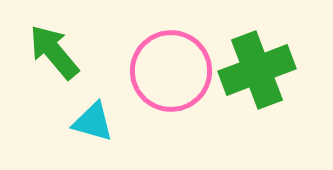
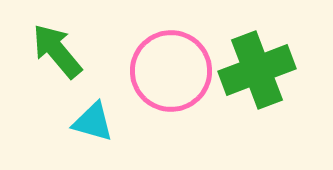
green arrow: moved 3 px right, 1 px up
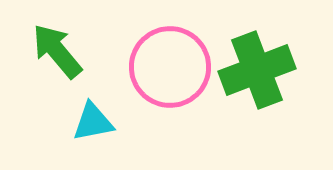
pink circle: moved 1 px left, 4 px up
cyan triangle: rotated 27 degrees counterclockwise
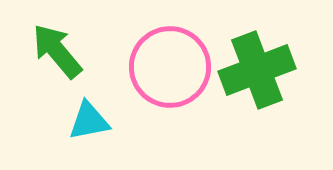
cyan triangle: moved 4 px left, 1 px up
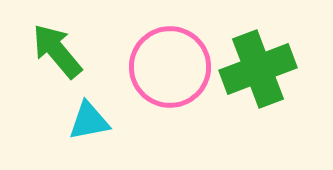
green cross: moved 1 px right, 1 px up
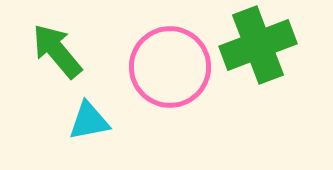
green cross: moved 24 px up
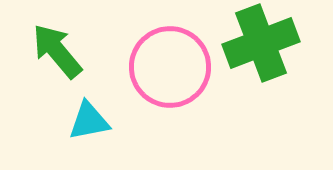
green cross: moved 3 px right, 2 px up
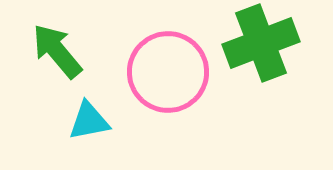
pink circle: moved 2 px left, 5 px down
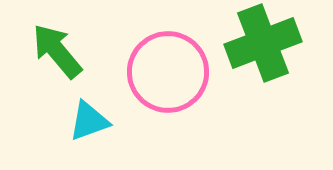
green cross: moved 2 px right
cyan triangle: rotated 9 degrees counterclockwise
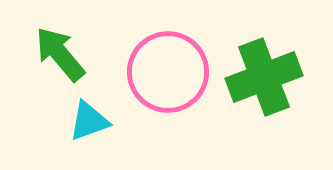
green cross: moved 1 px right, 34 px down
green arrow: moved 3 px right, 3 px down
